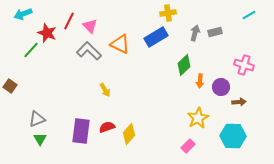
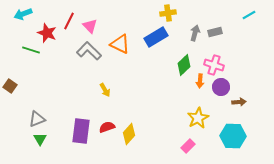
green line: rotated 66 degrees clockwise
pink cross: moved 30 px left
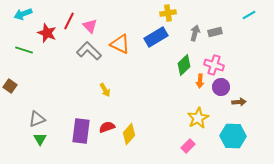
green line: moved 7 px left
